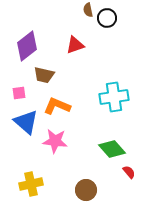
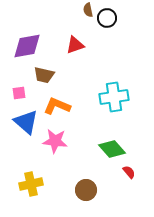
purple diamond: rotated 28 degrees clockwise
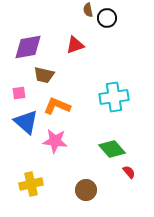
purple diamond: moved 1 px right, 1 px down
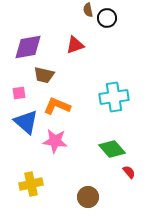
brown circle: moved 2 px right, 7 px down
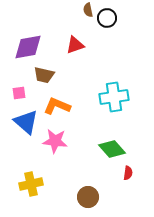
red semicircle: moved 1 px left, 1 px down; rotated 48 degrees clockwise
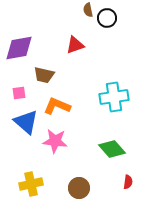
purple diamond: moved 9 px left, 1 px down
red semicircle: moved 9 px down
brown circle: moved 9 px left, 9 px up
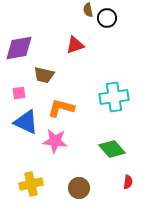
orange L-shape: moved 4 px right, 2 px down; rotated 8 degrees counterclockwise
blue triangle: rotated 16 degrees counterclockwise
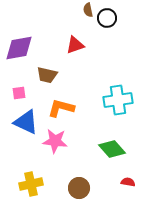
brown trapezoid: moved 3 px right
cyan cross: moved 4 px right, 3 px down
red semicircle: rotated 88 degrees counterclockwise
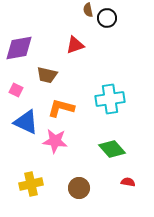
pink square: moved 3 px left, 3 px up; rotated 32 degrees clockwise
cyan cross: moved 8 px left, 1 px up
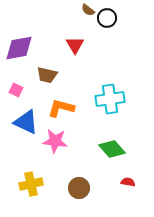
brown semicircle: rotated 40 degrees counterclockwise
red triangle: rotated 42 degrees counterclockwise
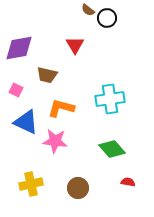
brown circle: moved 1 px left
